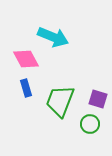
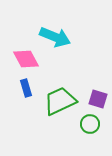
cyan arrow: moved 2 px right
green trapezoid: rotated 44 degrees clockwise
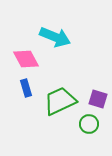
green circle: moved 1 px left
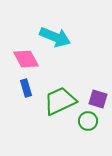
green circle: moved 1 px left, 3 px up
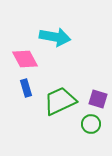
cyan arrow: rotated 12 degrees counterclockwise
pink diamond: moved 1 px left
green circle: moved 3 px right, 3 px down
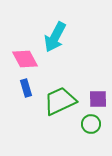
cyan arrow: rotated 108 degrees clockwise
purple square: rotated 18 degrees counterclockwise
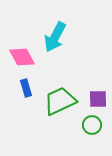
pink diamond: moved 3 px left, 2 px up
green circle: moved 1 px right, 1 px down
